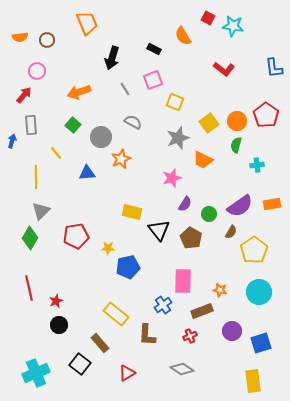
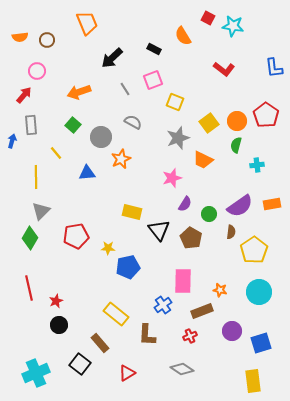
black arrow at (112, 58): rotated 30 degrees clockwise
brown semicircle at (231, 232): rotated 24 degrees counterclockwise
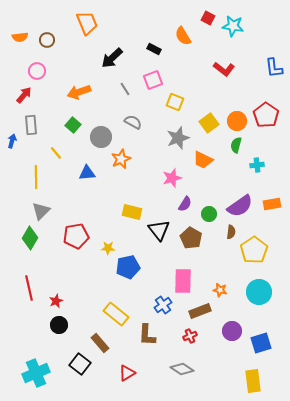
brown rectangle at (202, 311): moved 2 px left
